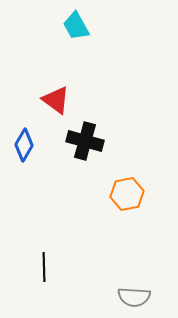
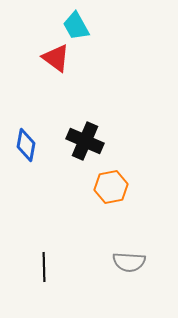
red triangle: moved 42 px up
black cross: rotated 9 degrees clockwise
blue diamond: moved 2 px right; rotated 20 degrees counterclockwise
orange hexagon: moved 16 px left, 7 px up
gray semicircle: moved 5 px left, 35 px up
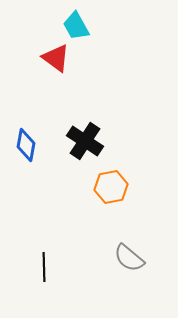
black cross: rotated 9 degrees clockwise
gray semicircle: moved 4 px up; rotated 36 degrees clockwise
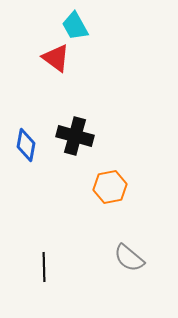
cyan trapezoid: moved 1 px left
black cross: moved 10 px left, 5 px up; rotated 18 degrees counterclockwise
orange hexagon: moved 1 px left
